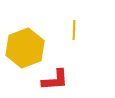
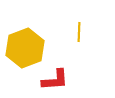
yellow line: moved 5 px right, 2 px down
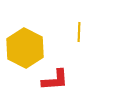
yellow hexagon: rotated 12 degrees counterclockwise
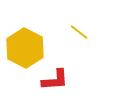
yellow line: rotated 54 degrees counterclockwise
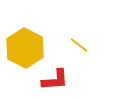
yellow line: moved 13 px down
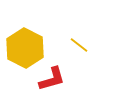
red L-shape: moved 3 px left, 1 px up; rotated 12 degrees counterclockwise
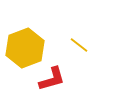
yellow hexagon: rotated 12 degrees clockwise
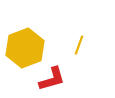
yellow line: rotated 72 degrees clockwise
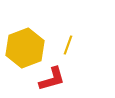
yellow line: moved 11 px left
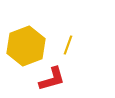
yellow hexagon: moved 1 px right, 2 px up
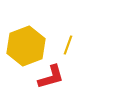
red L-shape: moved 1 px left, 2 px up
